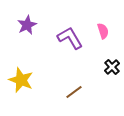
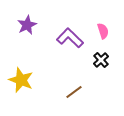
purple L-shape: rotated 16 degrees counterclockwise
black cross: moved 11 px left, 7 px up
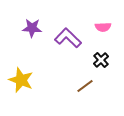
purple star: moved 5 px right, 3 px down; rotated 30 degrees clockwise
pink semicircle: moved 4 px up; rotated 105 degrees clockwise
purple L-shape: moved 2 px left
brown line: moved 11 px right, 6 px up
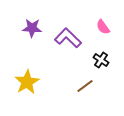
pink semicircle: rotated 56 degrees clockwise
black cross: rotated 14 degrees counterclockwise
yellow star: moved 6 px right, 2 px down; rotated 20 degrees clockwise
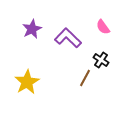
purple star: moved 1 px down; rotated 30 degrees counterclockwise
brown line: moved 8 px up; rotated 24 degrees counterclockwise
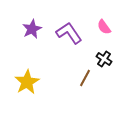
pink semicircle: moved 1 px right
purple L-shape: moved 1 px right, 5 px up; rotated 12 degrees clockwise
black cross: moved 3 px right, 1 px up
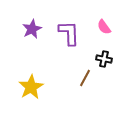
purple L-shape: rotated 32 degrees clockwise
black cross: rotated 21 degrees counterclockwise
yellow star: moved 4 px right, 5 px down
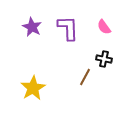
purple star: moved 2 px up; rotated 18 degrees counterclockwise
purple L-shape: moved 1 px left, 5 px up
brown line: moved 1 px up
yellow star: moved 2 px right, 1 px down
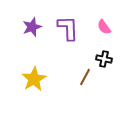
purple star: rotated 24 degrees clockwise
yellow star: moved 1 px right, 9 px up
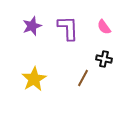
purple star: moved 1 px up
brown line: moved 2 px left, 1 px down
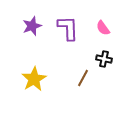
pink semicircle: moved 1 px left, 1 px down
